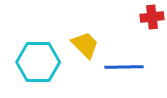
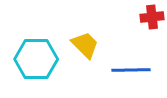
cyan hexagon: moved 2 px left, 3 px up
blue line: moved 7 px right, 3 px down
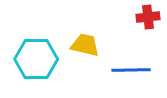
red cross: moved 4 px left
yellow trapezoid: rotated 32 degrees counterclockwise
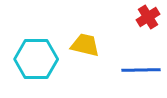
red cross: rotated 25 degrees counterclockwise
blue line: moved 10 px right
